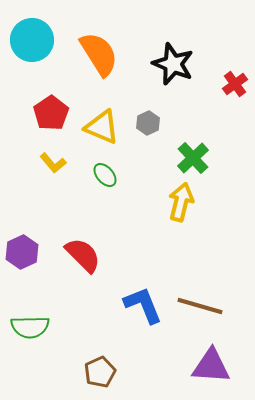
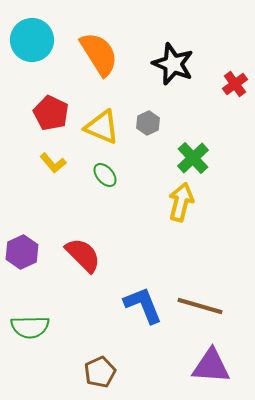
red pentagon: rotated 12 degrees counterclockwise
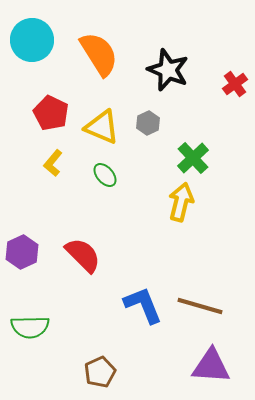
black star: moved 5 px left, 6 px down
yellow L-shape: rotated 80 degrees clockwise
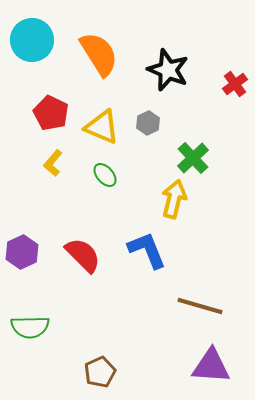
yellow arrow: moved 7 px left, 3 px up
blue L-shape: moved 4 px right, 55 px up
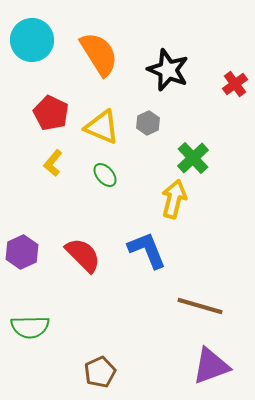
purple triangle: rotated 24 degrees counterclockwise
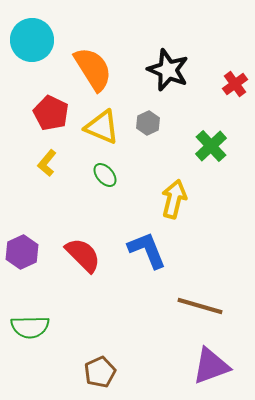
orange semicircle: moved 6 px left, 15 px down
green cross: moved 18 px right, 12 px up
yellow L-shape: moved 6 px left
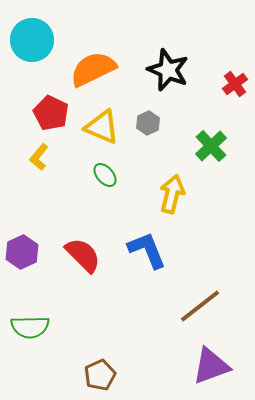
orange semicircle: rotated 84 degrees counterclockwise
yellow L-shape: moved 8 px left, 6 px up
yellow arrow: moved 2 px left, 5 px up
brown line: rotated 54 degrees counterclockwise
brown pentagon: moved 3 px down
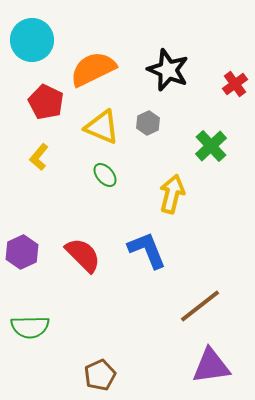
red pentagon: moved 5 px left, 11 px up
purple triangle: rotated 12 degrees clockwise
